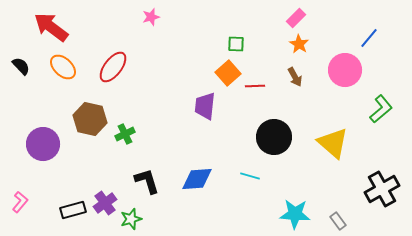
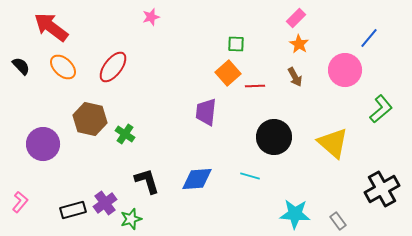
purple trapezoid: moved 1 px right, 6 px down
green cross: rotated 30 degrees counterclockwise
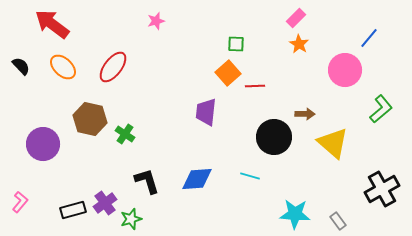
pink star: moved 5 px right, 4 px down
red arrow: moved 1 px right, 3 px up
brown arrow: moved 10 px right, 37 px down; rotated 60 degrees counterclockwise
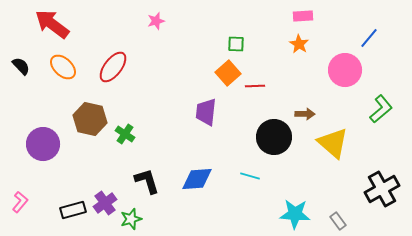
pink rectangle: moved 7 px right, 2 px up; rotated 42 degrees clockwise
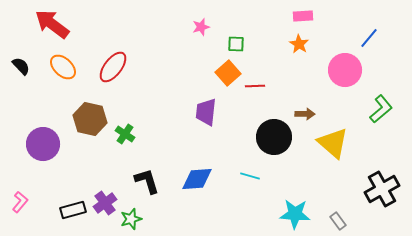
pink star: moved 45 px right, 6 px down
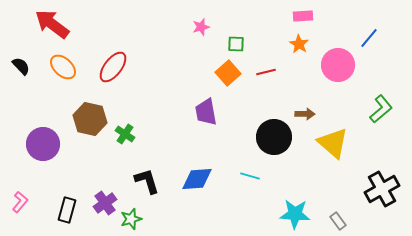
pink circle: moved 7 px left, 5 px up
red line: moved 11 px right, 14 px up; rotated 12 degrees counterclockwise
purple trapezoid: rotated 16 degrees counterclockwise
black rectangle: moved 6 px left; rotated 60 degrees counterclockwise
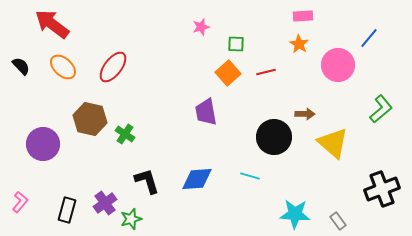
black cross: rotated 8 degrees clockwise
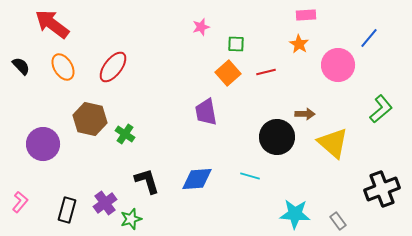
pink rectangle: moved 3 px right, 1 px up
orange ellipse: rotated 16 degrees clockwise
black circle: moved 3 px right
